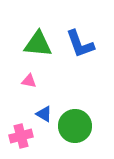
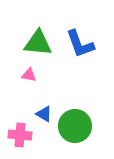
green triangle: moved 1 px up
pink triangle: moved 6 px up
pink cross: moved 1 px left, 1 px up; rotated 20 degrees clockwise
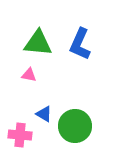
blue L-shape: rotated 44 degrees clockwise
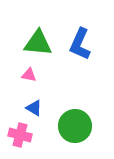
blue triangle: moved 10 px left, 6 px up
pink cross: rotated 10 degrees clockwise
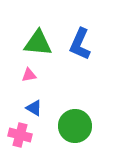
pink triangle: rotated 21 degrees counterclockwise
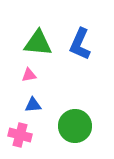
blue triangle: moved 1 px left, 3 px up; rotated 36 degrees counterclockwise
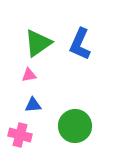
green triangle: rotated 40 degrees counterclockwise
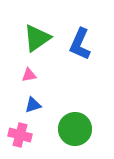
green triangle: moved 1 px left, 5 px up
blue triangle: rotated 12 degrees counterclockwise
green circle: moved 3 px down
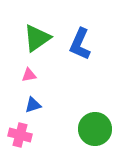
green circle: moved 20 px right
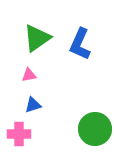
pink cross: moved 1 px left, 1 px up; rotated 15 degrees counterclockwise
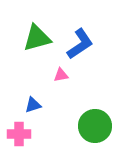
green triangle: rotated 20 degrees clockwise
blue L-shape: rotated 148 degrees counterclockwise
pink triangle: moved 32 px right
green circle: moved 3 px up
